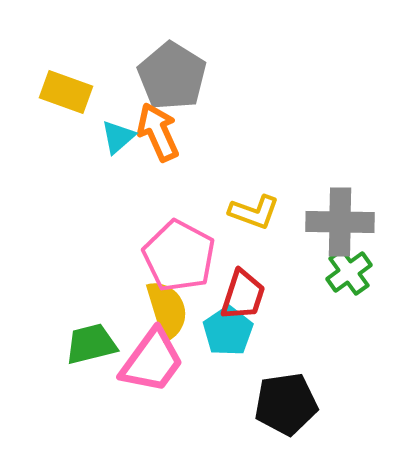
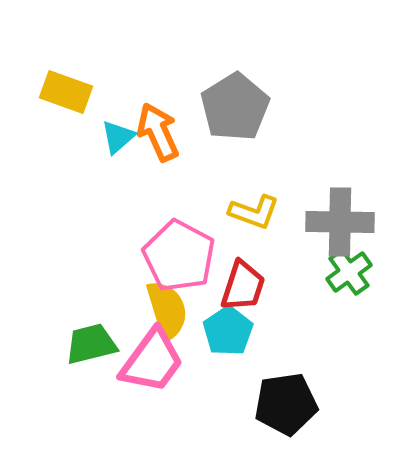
gray pentagon: moved 63 px right, 31 px down; rotated 8 degrees clockwise
red trapezoid: moved 9 px up
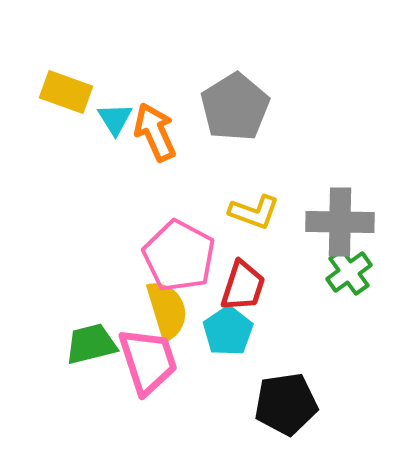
orange arrow: moved 3 px left
cyan triangle: moved 3 px left, 18 px up; rotated 21 degrees counterclockwise
pink trapezoid: moved 4 px left; rotated 54 degrees counterclockwise
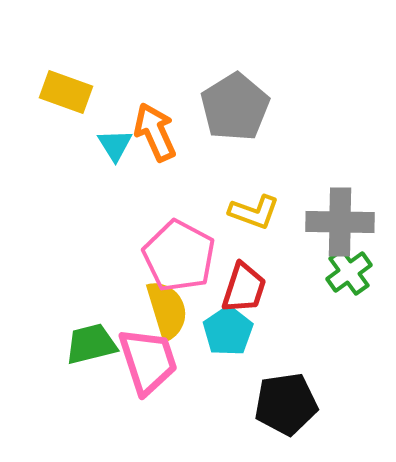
cyan triangle: moved 26 px down
red trapezoid: moved 1 px right, 2 px down
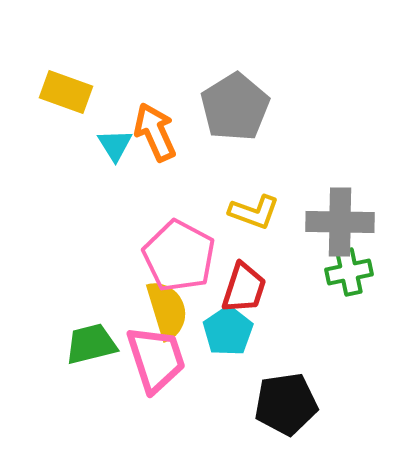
green cross: rotated 24 degrees clockwise
pink trapezoid: moved 8 px right, 2 px up
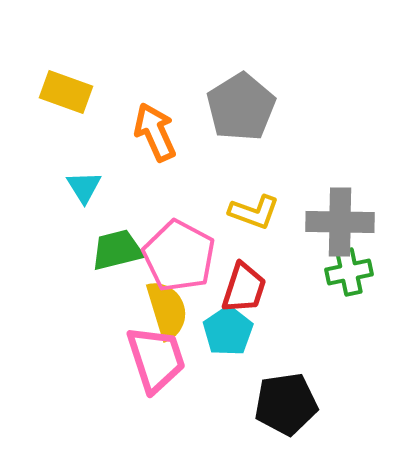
gray pentagon: moved 6 px right
cyan triangle: moved 31 px left, 42 px down
green trapezoid: moved 26 px right, 94 px up
